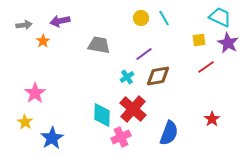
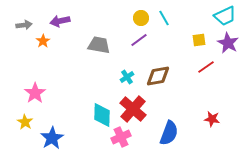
cyan trapezoid: moved 5 px right, 1 px up; rotated 130 degrees clockwise
purple line: moved 5 px left, 14 px up
red star: rotated 28 degrees counterclockwise
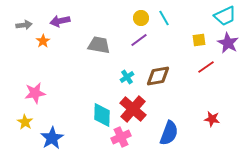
pink star: rotated 25 degrees clockwise
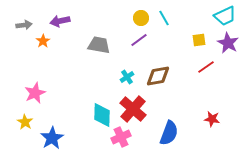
pink star: rotated 15 degrees counterclockwise
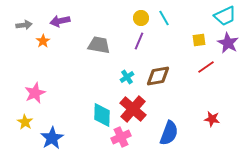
purple line: moved 1 px down; rotated 30 degrees counterclockwise
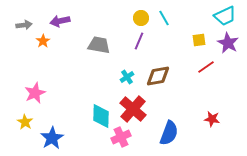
cyan diamond: moved 1 px left, 1 px down
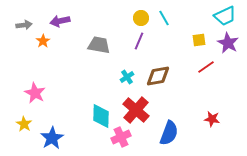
pink star: rotated 20 degrees counterclockwise
red cross: moved 3 px right, 1 px down
yellow star: moved 1 px left, 2 px down
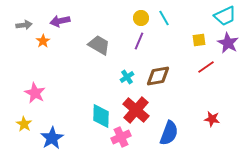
gray trapezoid: rotated 20 degrees clockwise
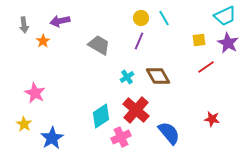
gray arrow: rotated 91 degrees clockwise
brown diamond: rotated 70 degrees clockwise
cyan diamond: rotated 55 degrees clockwise
blue semicircle: rotated 60 degrees counterclockwise
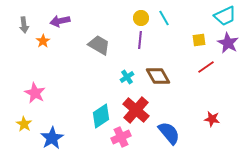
purple line: moved 1 px right, 1 px up; rotated 18 degrees counterclockwise
